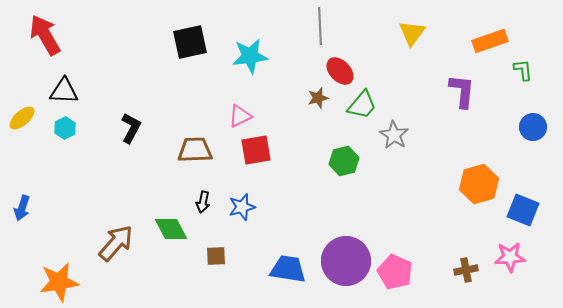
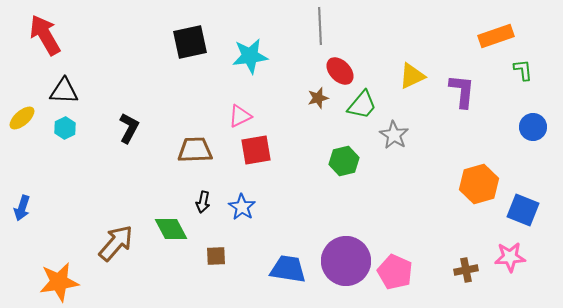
yellow triangle: moved 43 px down; rotated 28 degrees clockwise
orange rectangle: moved 6 px right, 5 px up
black L-shape: moved 2 px left
blue star: rotated 24 degrees counterclockwise
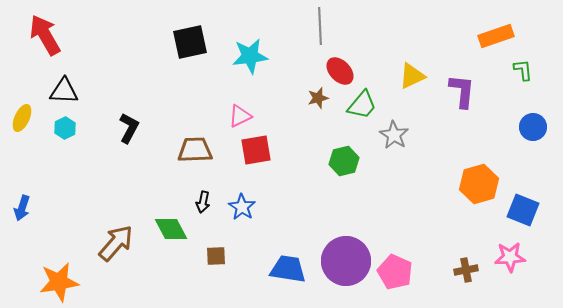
yellow ellipse: rotated 24 degrees counterclockwise
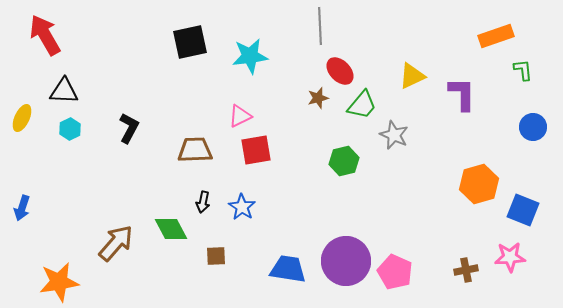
purple L-shape: moved 3 px down; rotated 6 degrees counterclockwise
cyan hexagon: moved 5 px right, 1 px down
gray star: rotated 8 degrees counterclockwise
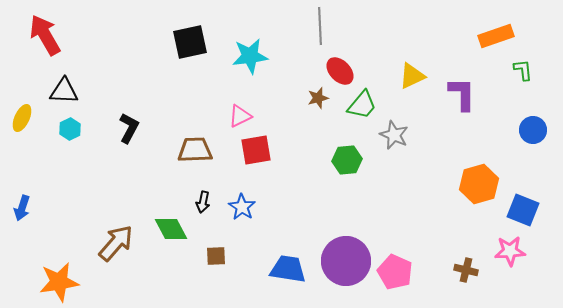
blue circle: moved 3 px down
green hexagon: moved 3 px right, 1 px up; rotated 8 degrees clockwise
pink star: moved 6 px up
brown cross: rotated 25 degrees clockwise
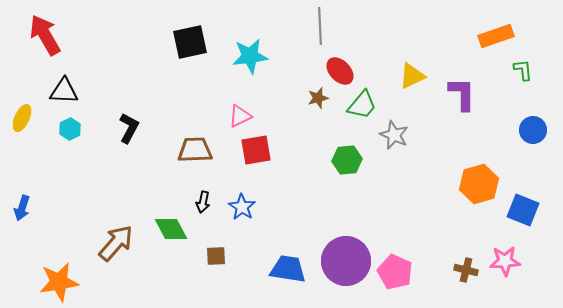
pink star: moved 5 px left, 10 px down
